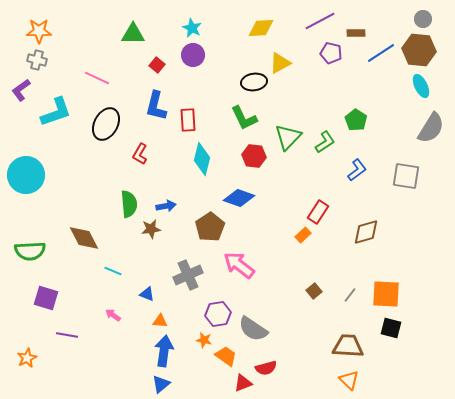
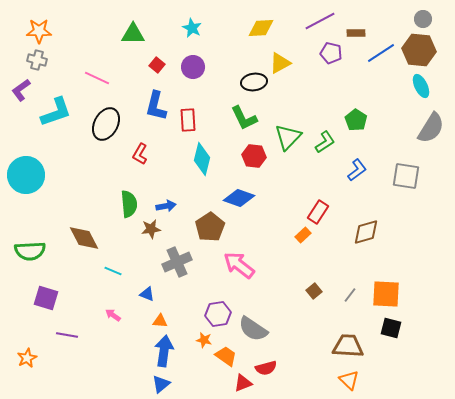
purple circle at (193, 55): moved 12 px down
gray cross at (188, 275): moved 11 px left, 13 px up
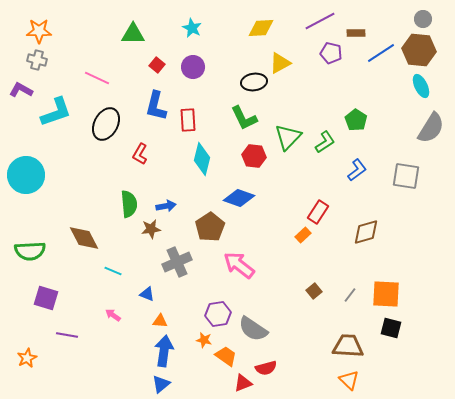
purple L-shape at (21, 90): rotated 65 degrees clockwise
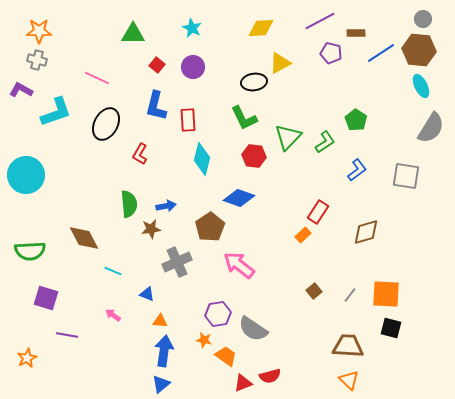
red semicircle at (266, 368): moved 4 px right, 8 px down
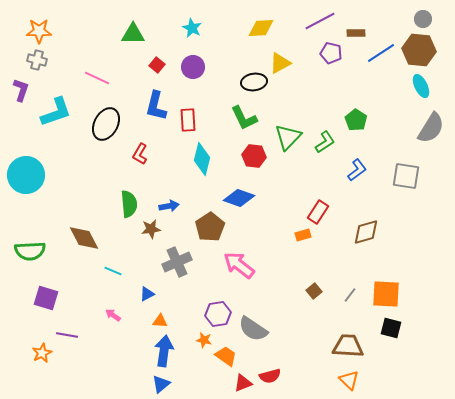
purple L-shape at (21, 90): rotated 80 degrees clockwise
blue arrow at (166, 206): moved 3 px right
orange rectangle at (303, 235): rotated 28 degrees clockwise
blue triangle at (147, 294): rotated 49 degrees counterclockwise
orange star at (27, 358): moved 15 px right, 5 px up
